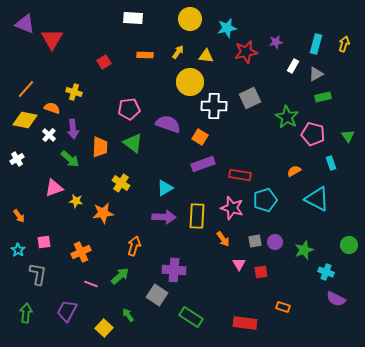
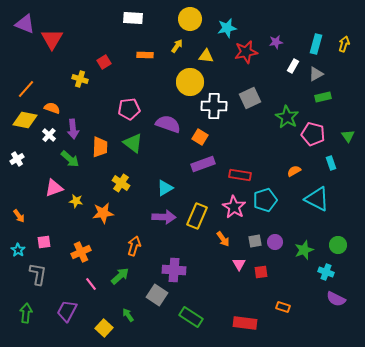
yellow arrow at (178, 52): moved 1 px left, 6 px up
yellow cross at (74, 92): moved 6 px right, 13 px up
pink star at (232, 208): moved 2 px right, 1 px up; rotated 15 degrees clockwise
yellow rectangle at (197, 216): rotated 20 degrees clockwise
green circle at (349, 245): moved 11 px left
pink line at (91, 284): rotated 32 degrees clockwise
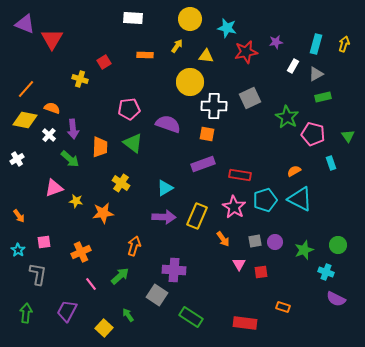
cyan star at (227, 28): rotated 24 degrees clockwise
orange square at (200, 137): moved 7 px right, 3 px up; rotated 21 degrees counterclockwise
cyan triangle at (317, 199): moved 17 px left
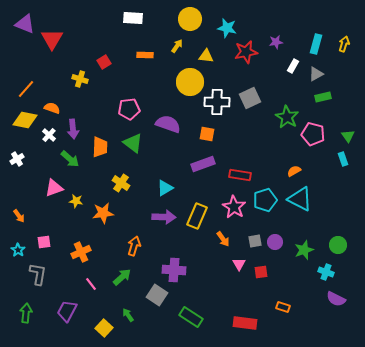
white cross at (214, 106): moved 3 px right, 4 px up
cyan rectangle at (331, 163): moved 12 px right, 4 px up
green arrow at (120, 276): moved 2 px right, 1 px down
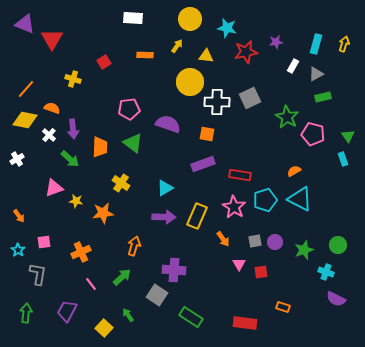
yellow cross at (80, 79): moved 7 px left
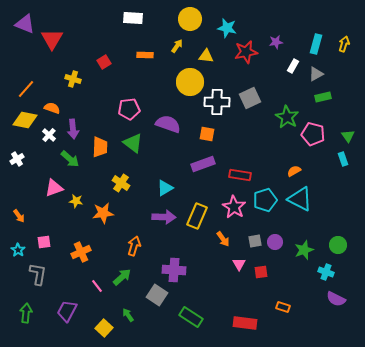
pink line at (91, 284): moved 6 px right, 2 px down
